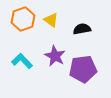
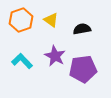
orange hexagon: moved 2 px left, 1 px down
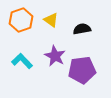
purple pentagon: moved 1 px left, 1 px down
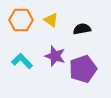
orange hexagon: rotated 20 degrees clockwise
purple star: rotated 10 degrees counterclockwise
purple pentagon: moved 1 px right, 1 px up; rotated 12 degrees counterclockwise
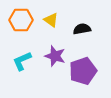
cyan L-shape: rotated 70 degrees counterclockwise
purple pentagon: moved 2 px down
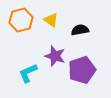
orange hexagon: rotated 15 degrees counterclockwise
black semicircle: moved 2 px left, 1 px down
cyan L-shape: moved 6 px right, 12 px down
purple pentagon: moved 1 px left, 1 px up
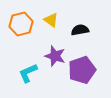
orange hexagon: moved 4 px down
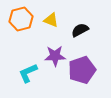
yellow triangle: rotated 14 degrees counterclockwise
orange hexagon: moved 5 px up
black semicircle: rotated 18 degrees counterclockwise
purple star: rotated 20 degrees counterclockwise
